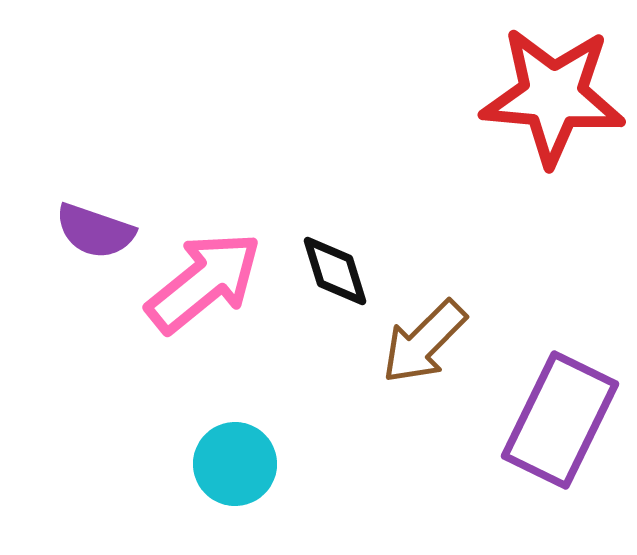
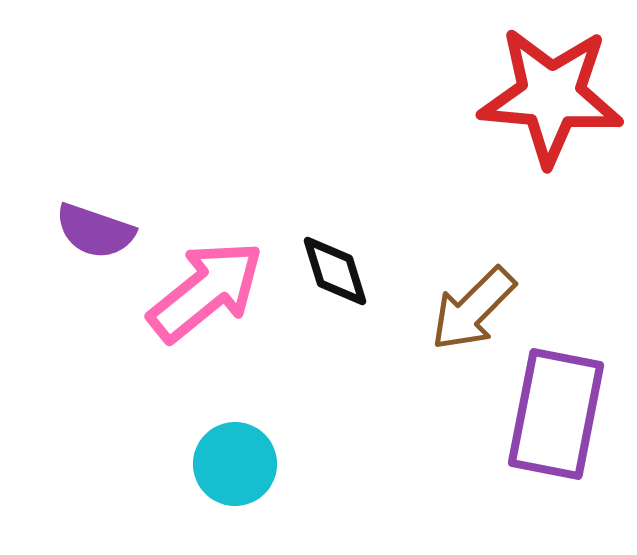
red star: moved 2 px left
pink arrow: moved 2 px right, 9 px down
brown arrow: moved 49 px right, 33 px up
purple rectangle: moved 4 px left, 6 px up; rotated 15 degrees counterclockwise
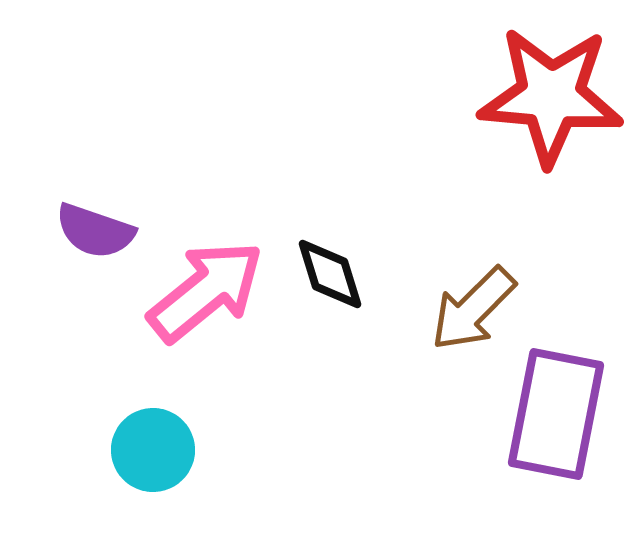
black diamond: moved 5 px left, 3 px down
cyan circle: moved 82 px left, 14 px up
